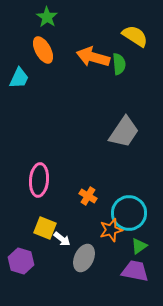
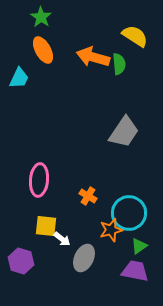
green star: moved 6 px left
yellow square: moved 1 px right, 2 px up; rotated 15 degrees counterclockwise
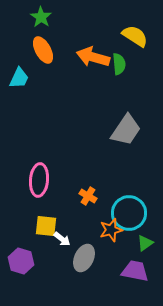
gray trapezoid: moved 2 px right, 2 px up
green triangle: moved 6 px right, 3 px up
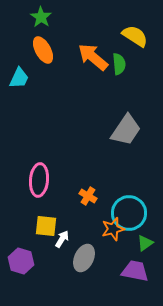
orange arrow: rotated 24 degrees clockwise
orange star: moved 2 px right, 1 px up
white arrow: rotated 96 degrees counterclockwise
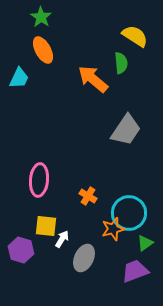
orange arrow: moved 22 px down
green semicircle: moved 2 px right, 1 px up
purple hexagon: moved 11 px up
purple trapezoid: rotated 32 degrees counterclockwise
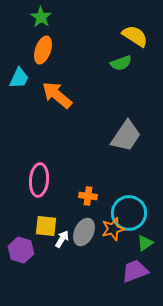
orange ellipse: rotated 48 degrees clockwise
green semicircle: rotated 75 degrees clockwise
orange arrow: moved 36 px left, 16 px down
gray trapezoid: moved 6 px down
orange cross: rotated 24 degrees counterclockwise
gray ellipse: moved 26 px up
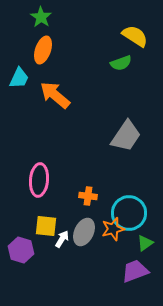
orange arrow: moved 2 px left
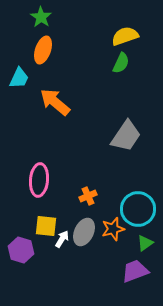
yellow semicircle: moved 10 px left; rotated 52 degrees counterclockwise
green semicircle: rotated 45 degrees counterclockwise
orange arrow: moved 7 px down
orange cross: rotated 30 degrees counterclockwise
cyan circle: moved 9 px right, 4 px up
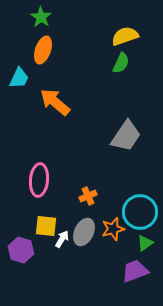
cyan circle: moved 2 px right, 3 px down
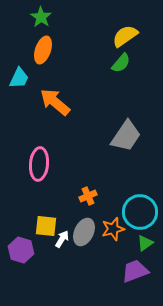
yellow semicircle: rotated 16 degrees counterclockwise
green semicircle: rotated 15 degrees clockwise
pink ellipse: moved 16 px up
